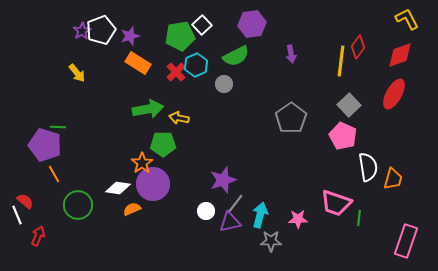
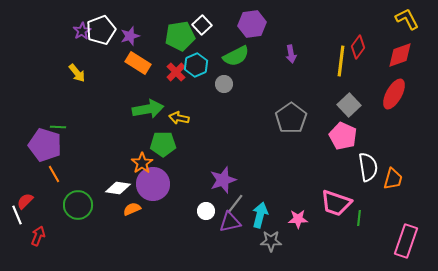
red semicircle at (25, 201): rotated 84 degrees counterclockwise
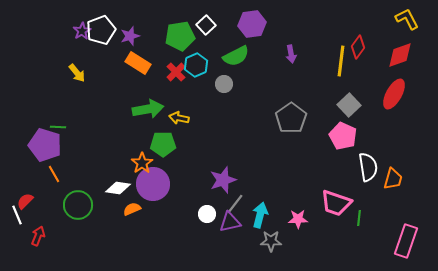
white square at (202, 25): moved 4 px right
white circle at (206, 211): moved 1 px right, 3 px down
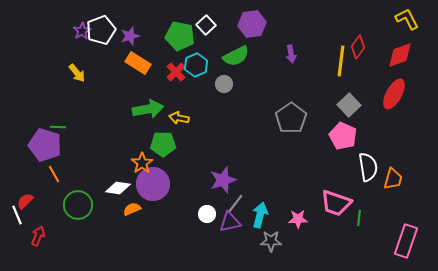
green pentagon at (180, 36): rotated 20 degrees clockwise
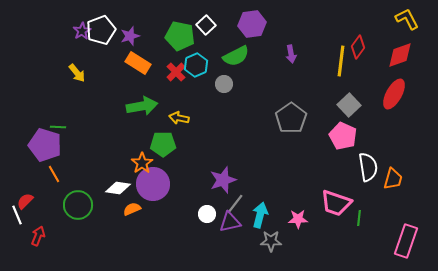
green arrow at (148, 109): moved 6 px left, 3 px up
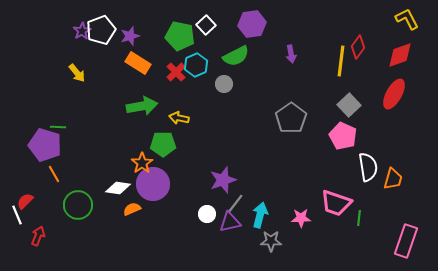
pink star at (298, 219): moved 3 px right, 1 px up
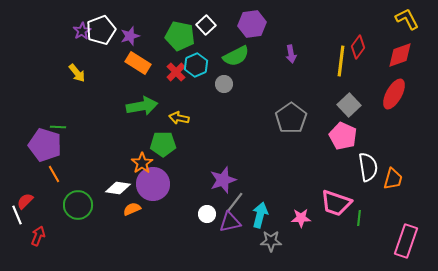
gray line at (235, 204): moved 2 px up
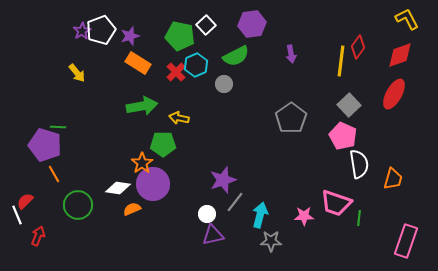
white semicircle at (368, 167): moved 9 px left, 3 px up
pink star at (301, 218): moved 3 px right, 2 px up
purple triangle at (230, 222): moved 17 px left, 13 px down
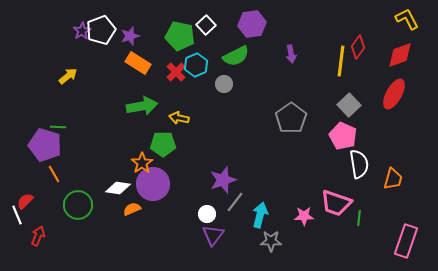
yellow arrow at (77, 73): moved 9 px left, 3 px down; rotated 90 degrees counterclockwise
purple triangle at (213, 235): rotated 40 degrees counterclockwise
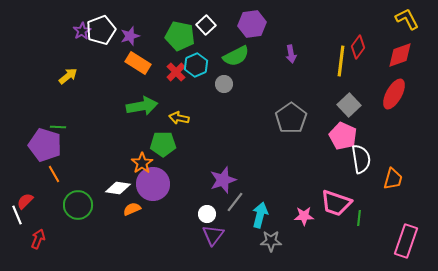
white semicircle at (359, 164): moved 2 px right, 5 px up
red arrow at (38, 236): moved 3 px down
